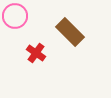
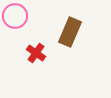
brown rectangle: rotated 68 degrees clockwise
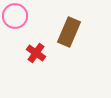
brown rectangle: moved 1 px left
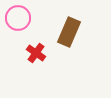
pink circle: moved 3 px right, 2 px down
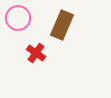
brown rectangle: moved 7 px left, 7 px up
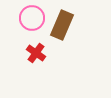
pink circle: moved 14 px right
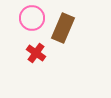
brown rectangle: moved 1 px right, 3 px down
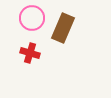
red cross: moved 6 px left; rotated 18 degrees counterclockwise
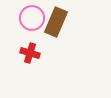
brown rectangle: moved 7 px left, 6 px up
